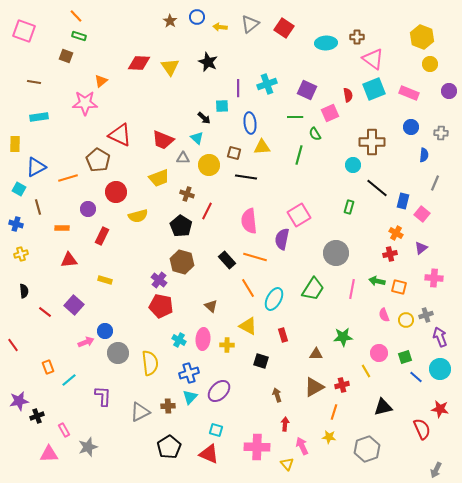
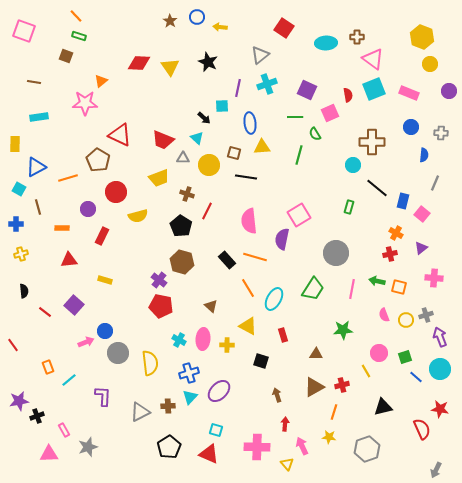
gray triangle at (250, 24): moved 10 px right, 31 px down
purple line at (238, 88): rotated 12 degrees clockwise
blue cross at (16, 224): rotated 16 degrees counterclockwise
green star at (343, 337): moved 7 px up
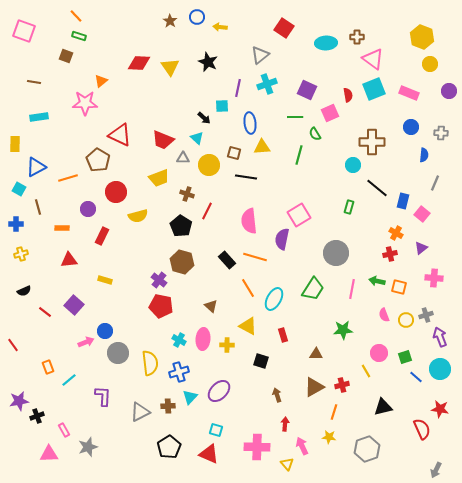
black semicircle at (24, 291): rotated 72 degrees clockwise
blue cross at (189, 373): moved 10 px left, 1 px up
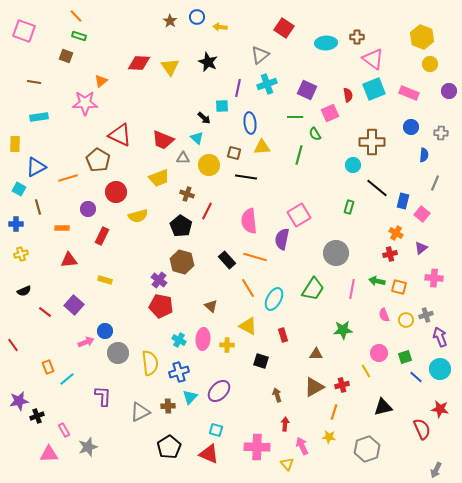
cyan line at (69, 380): moved 2 px left, 1 px up
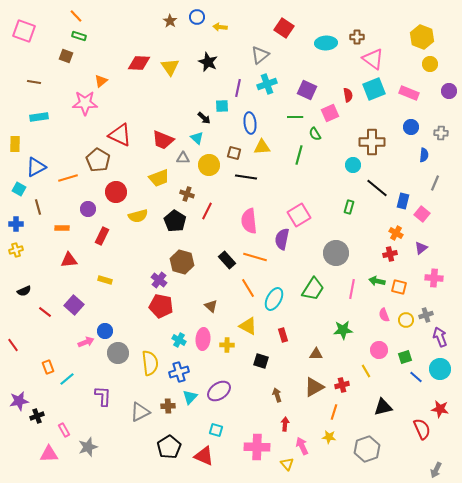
black pentagon at (181, 226): moved 6 px left, 5 px up
yellow cross at (21, 254): moved 5 px left, 4 px up
pink circle at (379, 353): moved 3 px up
purple ellipse at (219, 391): rotated 10 degrees clockwise
red triangle at (209, 454): moved 5 px left, 2 px down
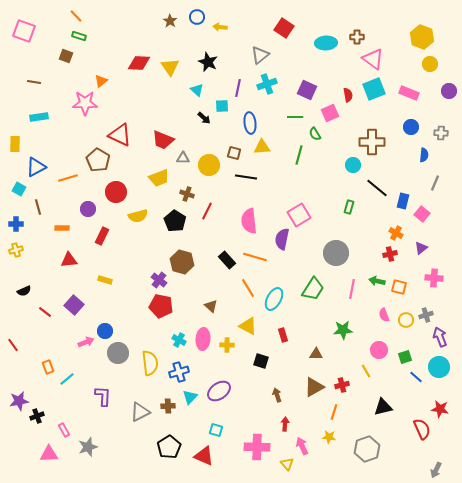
cyan triangle at (197, 138): moved 48 px up
cyan circle at (440, 369): moved 1 px left, 2 px up
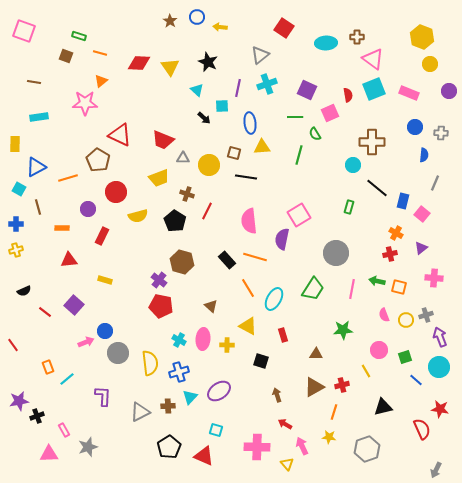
orange line at (76, 16): moved 24 px right, 37 px down; rotated 32 degrees counterclockwise
blue circle at (411, 127): moved 4 px right
blue line at (416, 377): moved 3 px down
red arrow at (285, 424): rotated 64 degrees counterclockwise
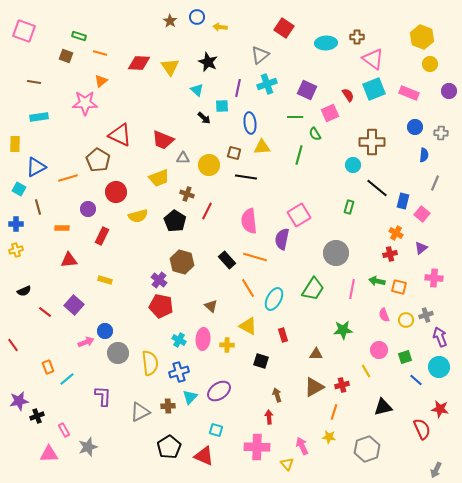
red semicircle at (348, 95): rotated 24 degrees counterclockwise
red arrow at (285, 424): moved 16 px left, 7 px up; rotated 56 degrees clockwise
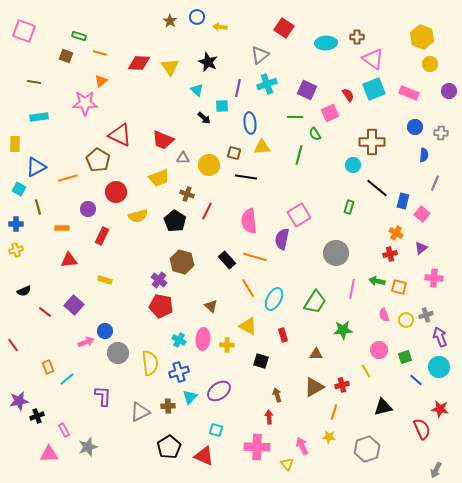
green trapezoid at (313, 289): moved 2 px right, 13 px down
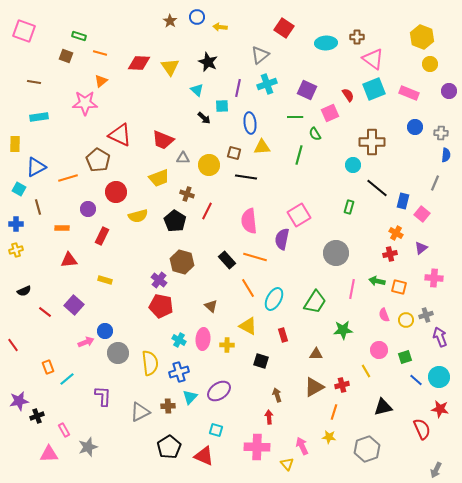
blue semicircle at (424, 155): moved 22 px right
cyan circle at (439, 367): moved 10 px down
